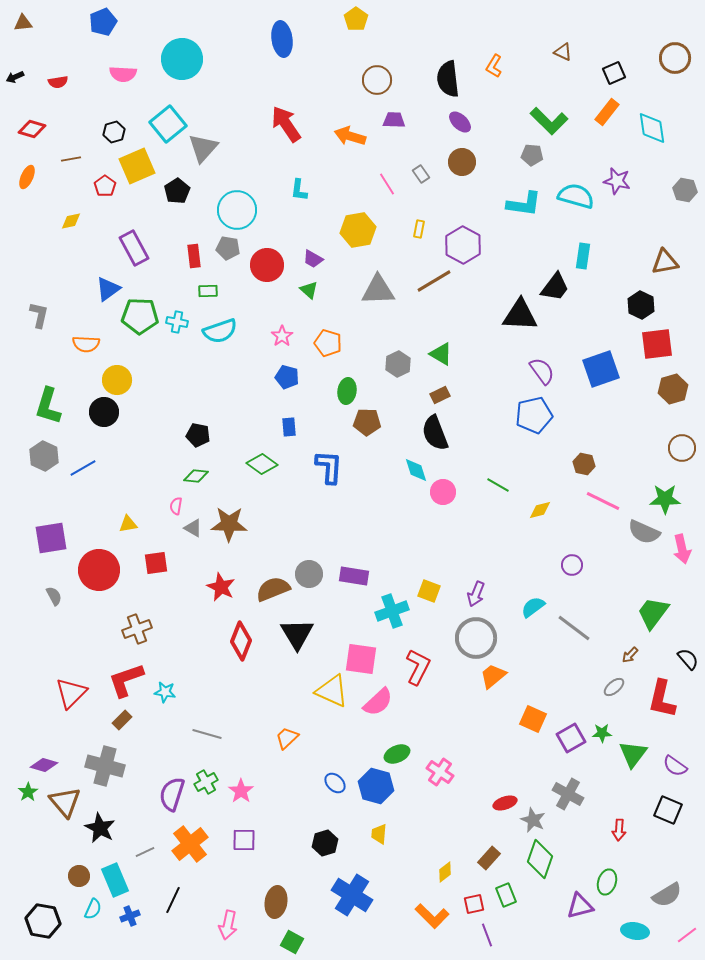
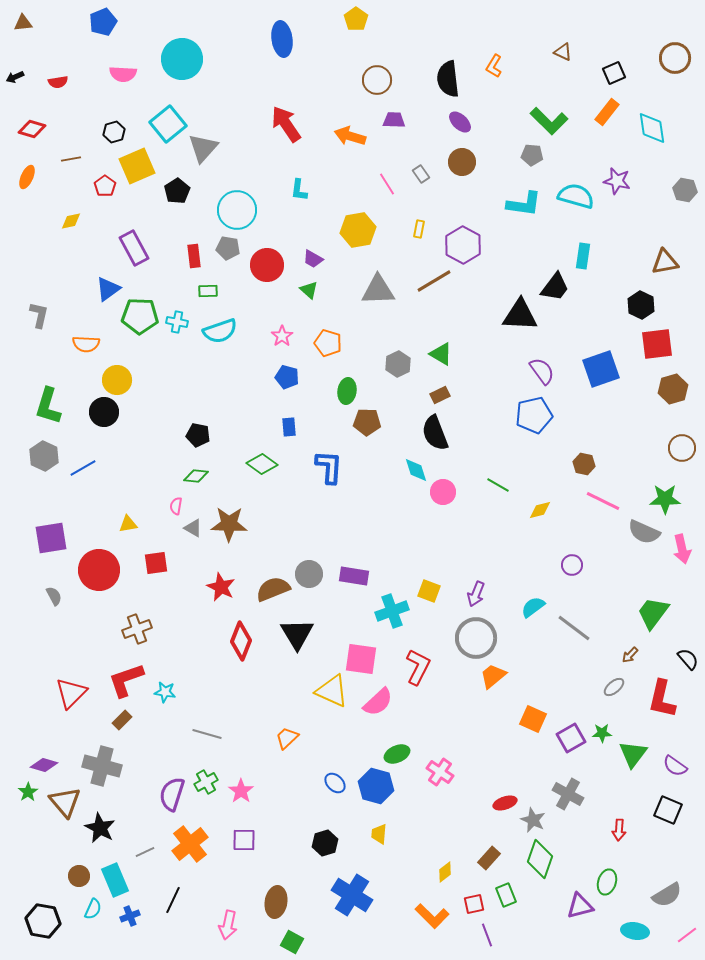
gray cross at (105, 766): moved 3 px left
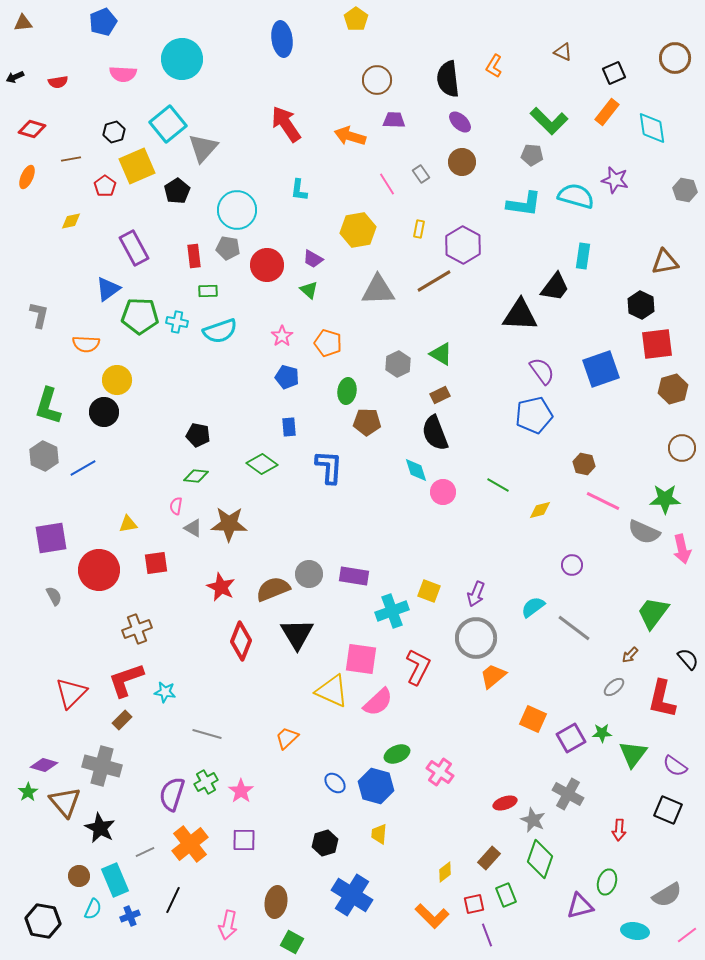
purple star at (617, 181): moved 2 px left, 1 px up
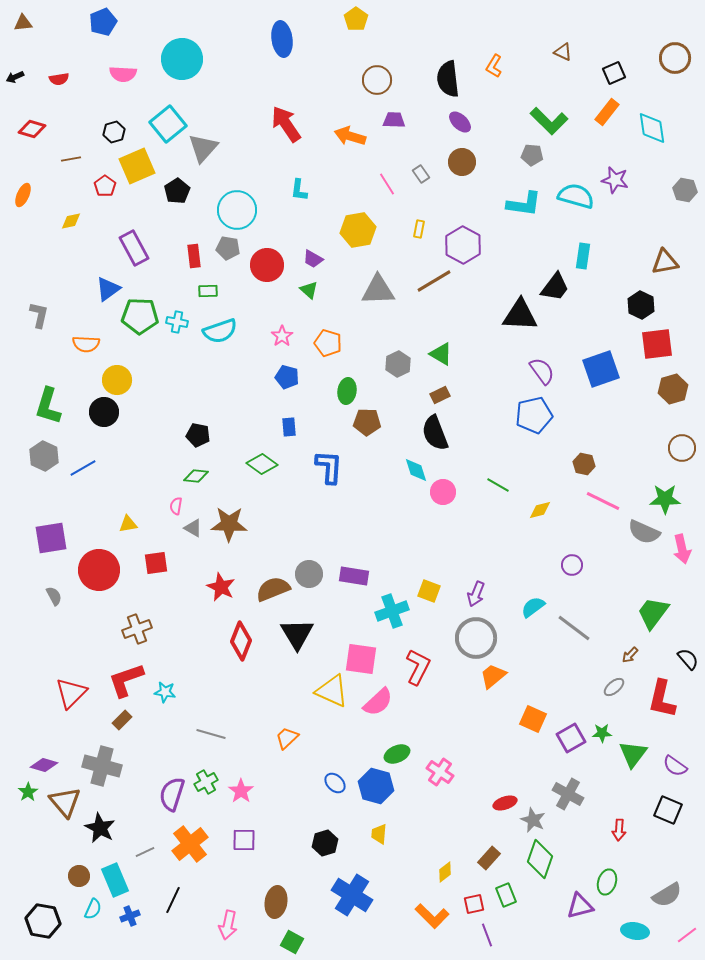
red semicircle at (58, 82): moved 1 px right, 3 px up
orange ellipse at (27, 177): moved 4 px left, 18 px down
gray line at (207, 734): moved 4 px right
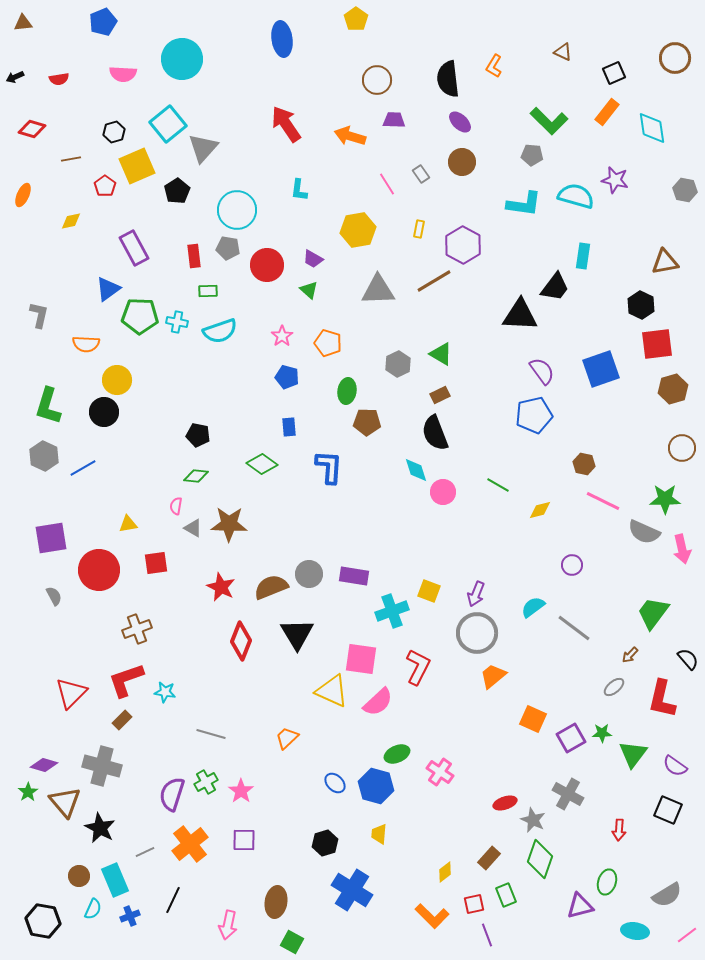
brown semicircle at (273, 589): moved 2 px left, 2 px up
gray circle at (476, 638): moved 1 px right, 5 px up
blue cross at (352, 895): moved 5 px up
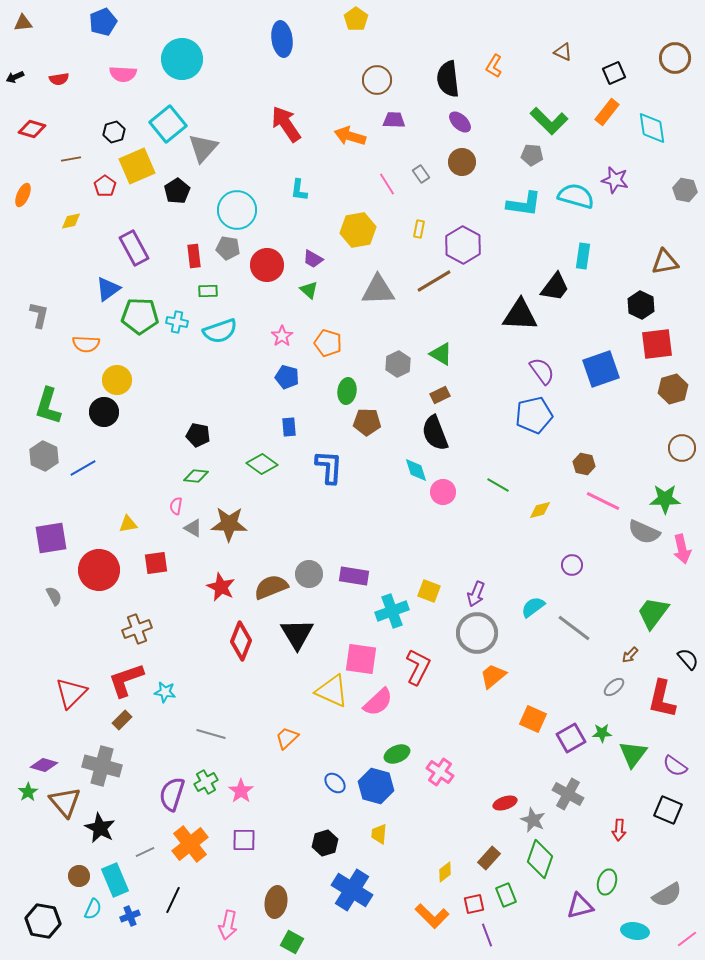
pink line at (687, 935): moved 4 px down
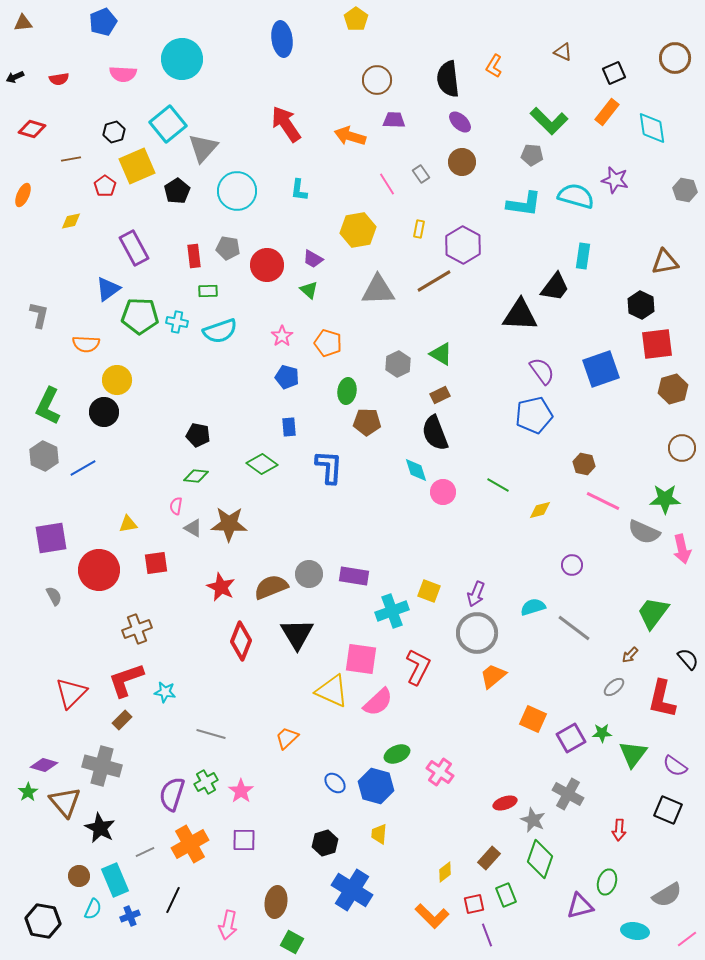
cyan circle at (237, 210): moved 19 px up
green L-shape at (48, 406): rotated 9 degrees clockwise
cyan semicircle at (533, 607): rotated 20 degrees clockwise
orange cross at (190, 844): rotated 9 degrees clockwise
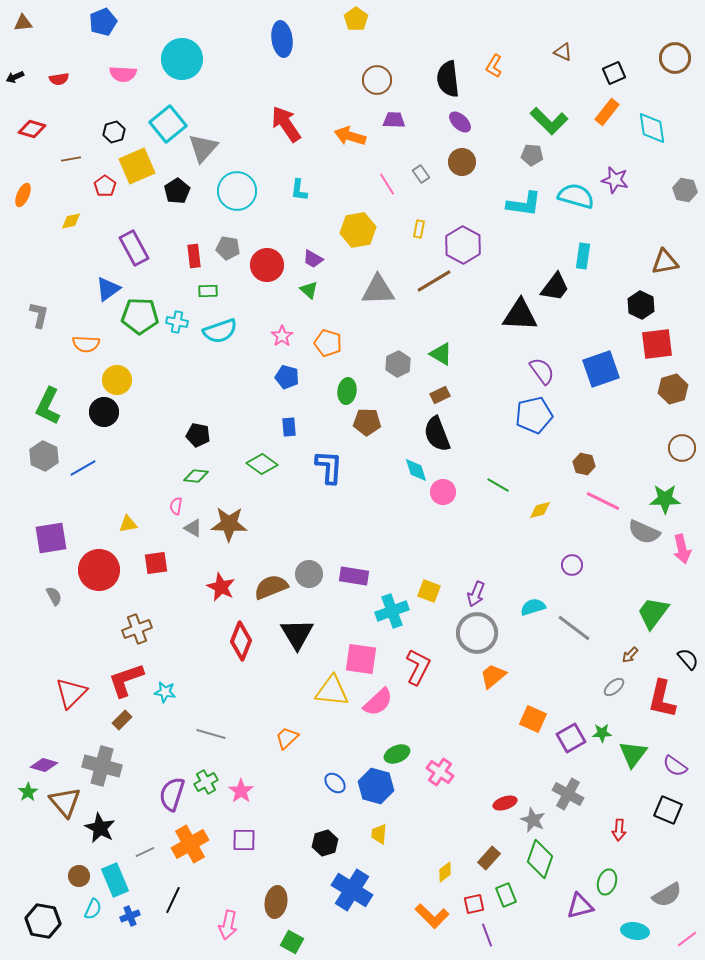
black semicircle at (435, 433): moved 2 px right, 1 px down
yellow triangle at (332, 691): rotated 18 degrees counterclockwise
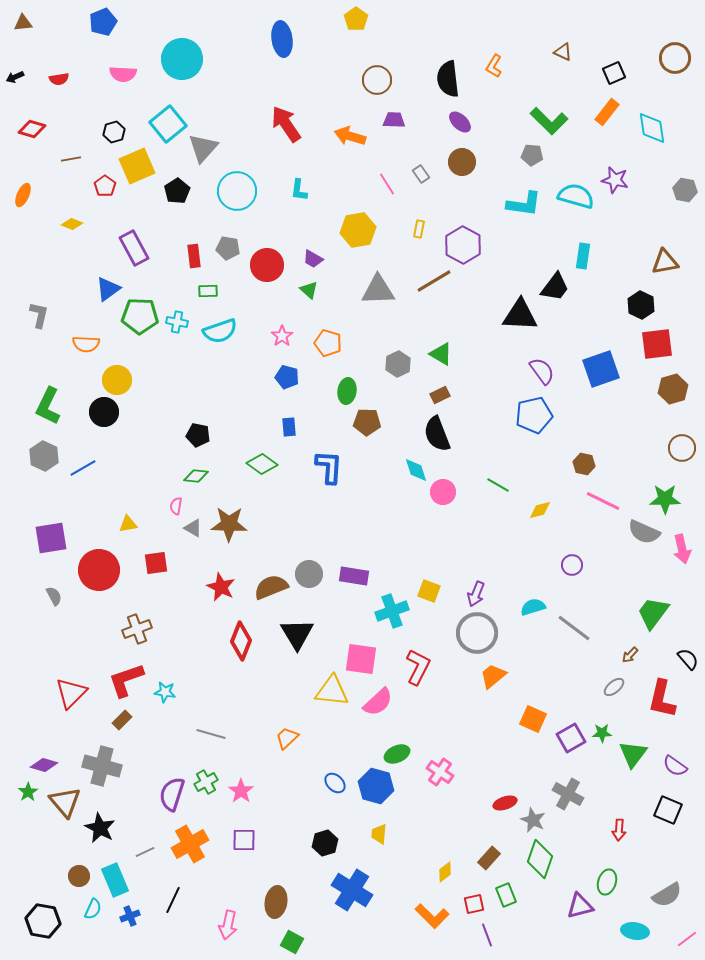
yellow diamond at (71, 221): moved 1 px right, 3 px down; rotated 35 degrees clockwise
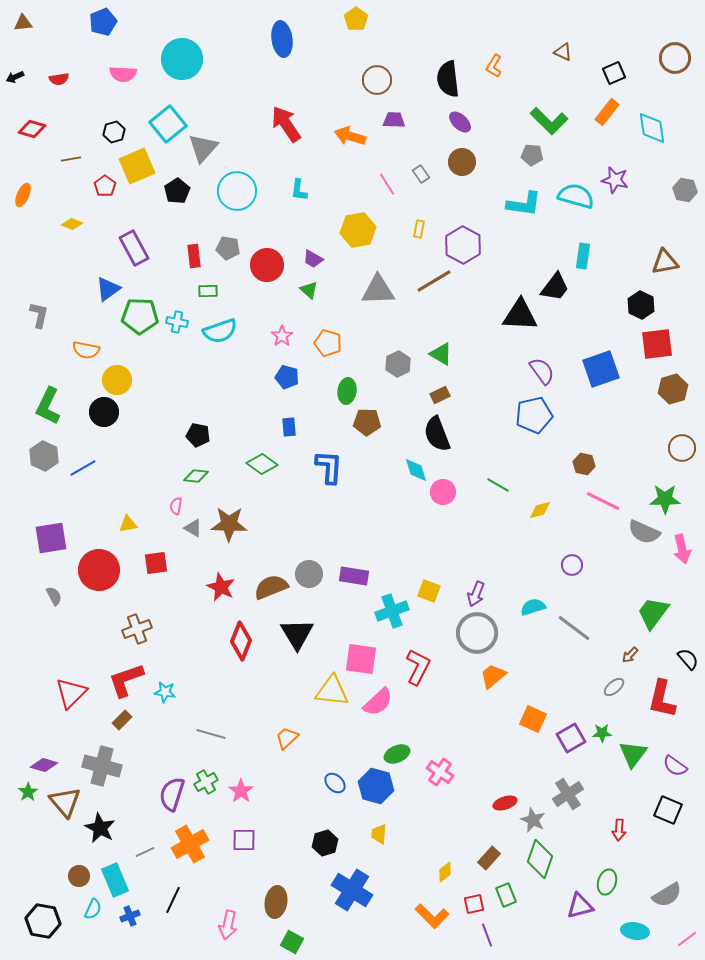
orange semicircle at (86, 344): moved 6 px down; rotated 8 degrees clockwise
gray cross at (568, 794): rotated 28 degrees clockwise
